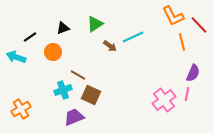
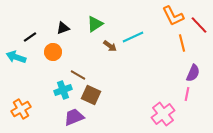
orange line: moved 1 px down
pink cross: moved 1 px left, 14 px down
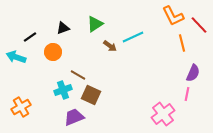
orange cross: moved 2 px up
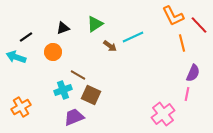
black line: moved 4 px left
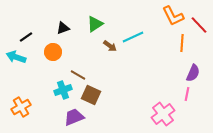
orange line: rotated 18 degrees clockwise
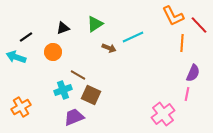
brown arrow: moved 1 px left, 2 px down; rotated 16 degrees counterclockwise
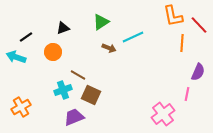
orange L-shape: rotated 15 degrees clockwise
green triangle: moved 6 px right, 2 px up
purple semicircle: moved 5 px right, 1 px up
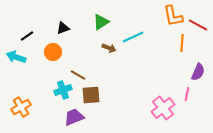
red line: moved 1 px left; rotated 18 degrees counterclockwise
black line: moved 1 px right, 1 px up
brown square: rotated 30 degrees counterclockwise
pink cross: moved 6 px up
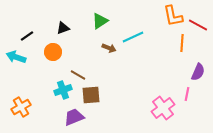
green triangle: moved 1 px left, 1 px up
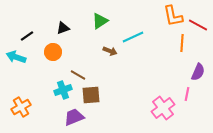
brown arrow: moved 1 px right, 3 px down
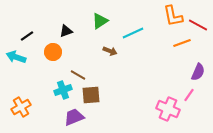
black triangle: moved 3 px right, 3 px down
cyan line: moved 4 px up
orange line: rotated 66 degrees clockwise
pink line: moved 2 px right, 1 px down; rotated 24 degrees clockwise
pink cross: moved 5 px right, 1 px down; rotated 30 degrees counterclockwise
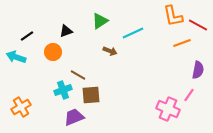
purple semicircle: moved 2 px up; rotated 12 degrees counterclockwise
